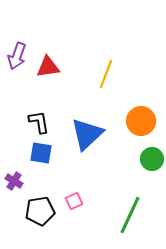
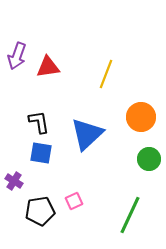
orange circle: moved 4 px up
green circle: moved 3 px left
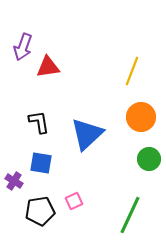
purple arrow: moved 6 px right, 9 px up
yellow line: moved 26 px right, 3 px up
blue square: moved 10 px down
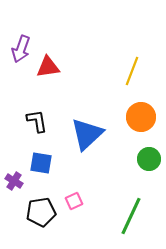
purple arrow: moved 2 px left, 2 px down
black L-shape: moved 2 px left, 1 px up
black pentagon: moved 1 px right, 1 px down
green line: moved 1 px right, 1 px down
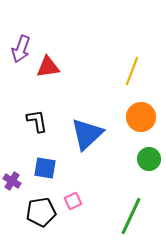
blue square: moved 4 px right, 5 px down
purple cross: moved 2 px left
pink square: moved 1 px left
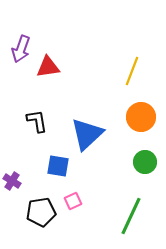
green circle: moved 4 px left, 3 px down
blue square: moved 13 px right, 2 px up
